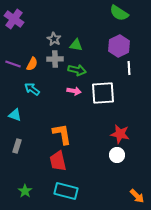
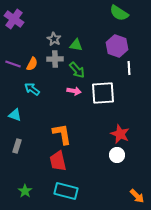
purple hexagon: moved 2 px left; rotated 15 degrees counterclockwise
green arrow: rotated 36 degrees clockwise
red star: rotated 12 degrees clockwise
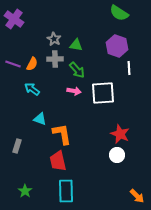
cyan triangle: moved 25 px right, 4 px down
cyan rectangle: rotated 75 degrees clockwise
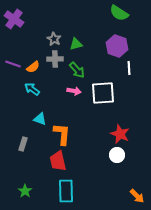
green triangle: moved 1 px up; rotated 24 degrees counterclockwise
orange semicircle: moved 1 px right, 3 px down; rotated 24 degrees clockwise
orange L-shape: rotated 15 degrees clockwise
gray rectangle: moved 6 px right, 2 px up
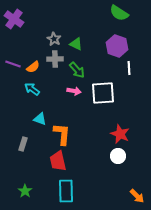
green triangle: rotated 40 degrees clockwise
white circle: moved 1 px right, 1 px down
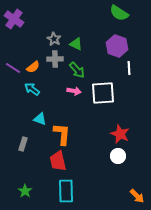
purple line: moved 4 px down; rotated 14 degrees clockwise
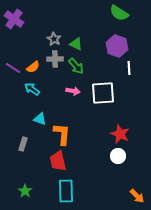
green arrow: moved 1 px left, 4 px up
pink arrow: moved 1 px left
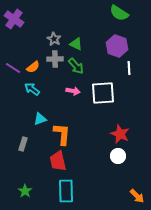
cyan triangle: rotated 40 degrees counterclockwise
